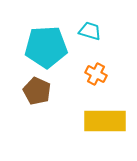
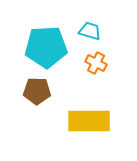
orange cross: moved 11 px up
brown pentagon: rotated 24 degrees counterclockwise
yellow rectangle: moved 16 px left
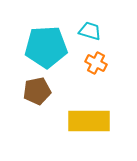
brown pentagon: rotated 12 degrees counterclockwise
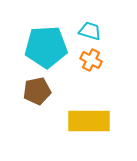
orange cross: moved 5 px left, 3 px up
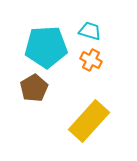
brown pentagon: moved 3 px left, 3 px up; rotated 20 degrees counterclockwise
yellow rectangle: rotated 48 degrees counterclockwise
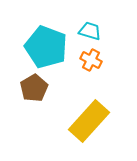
cyan pentagon: rotated 24 degrees clockwise
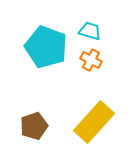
brown pentagon: moved 38 px down; rotated 12 degrees clockwise
yellow rectangle: moved 5 px right, 1 px down
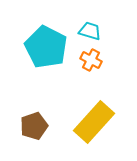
cyan pentagon: rotated 6 degrees clockwise
